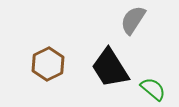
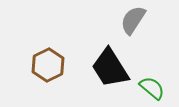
brown hexagon: moved 1 px down
green semicircle: moved 1 px left, 1 px up
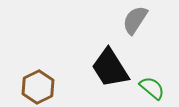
gray semicircle: moved 2 px right
brown hexagon: moved 10 px left, 22 px down
